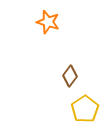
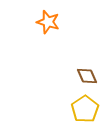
brown diamond: moved 17 px right; rotated 60 degrees counterclockwise
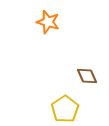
yellow pentagon: moved 20 px left
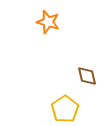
brown diamond: rotated 10 degrees clockwise
